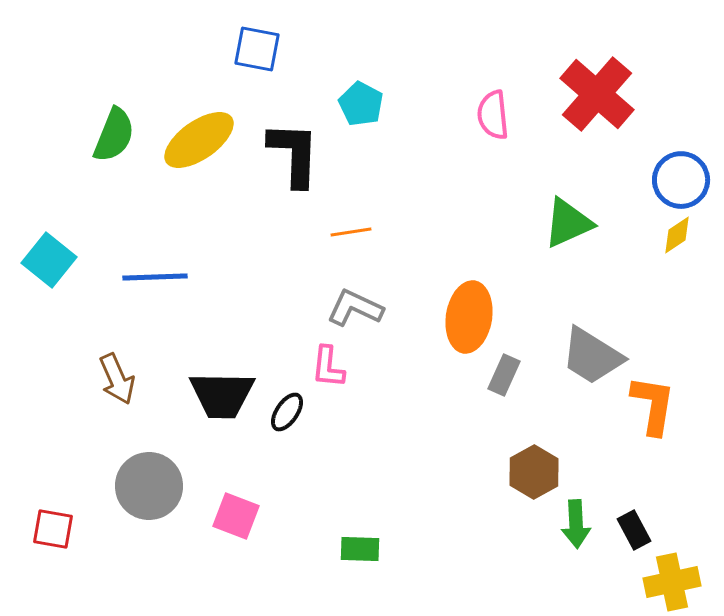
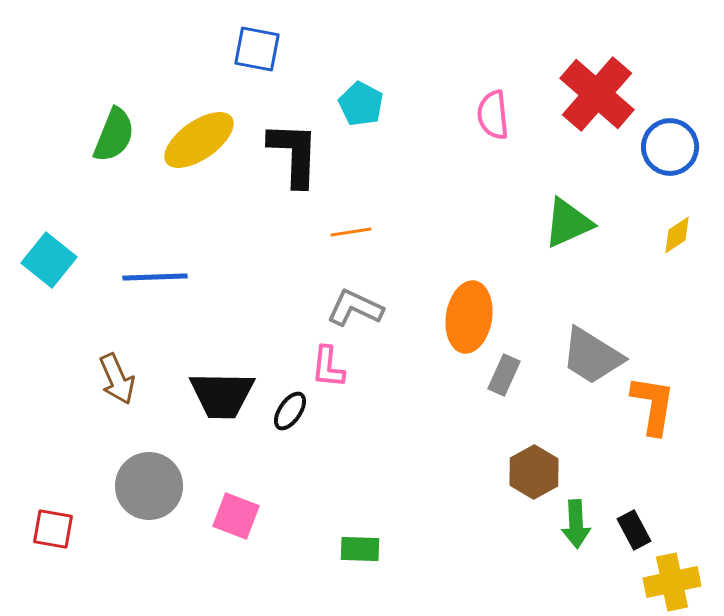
blue circle: moved 11 px left, 33 px up
black ellipse: moved 3 px right, 1 px up
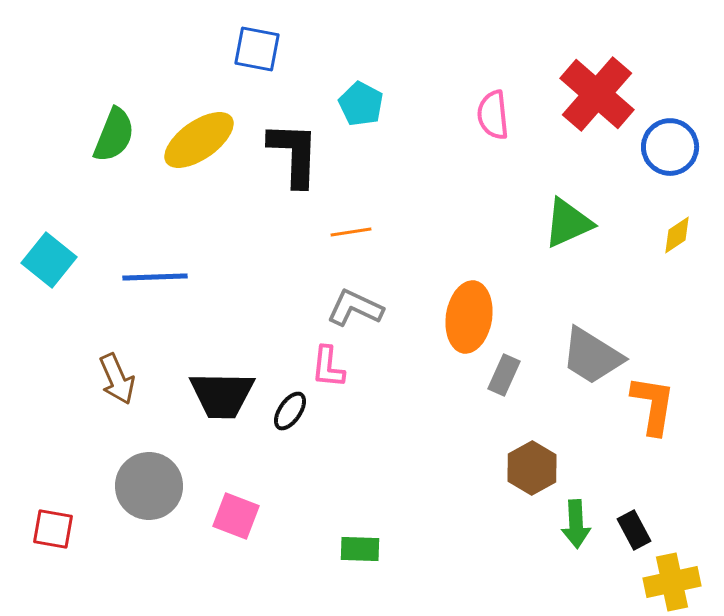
brown hexagon: moved 2 px left, 4 px up
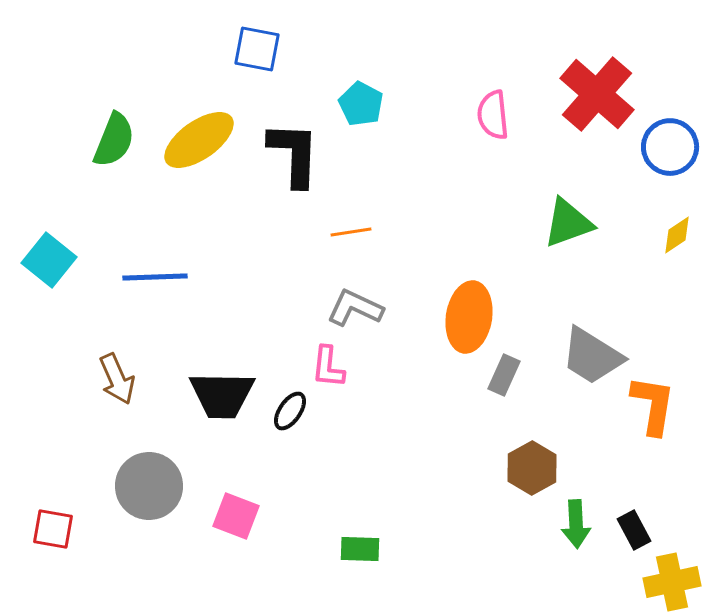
green semicircle: moved 5 px down
green triangle: rotated 4 degrees clockwise
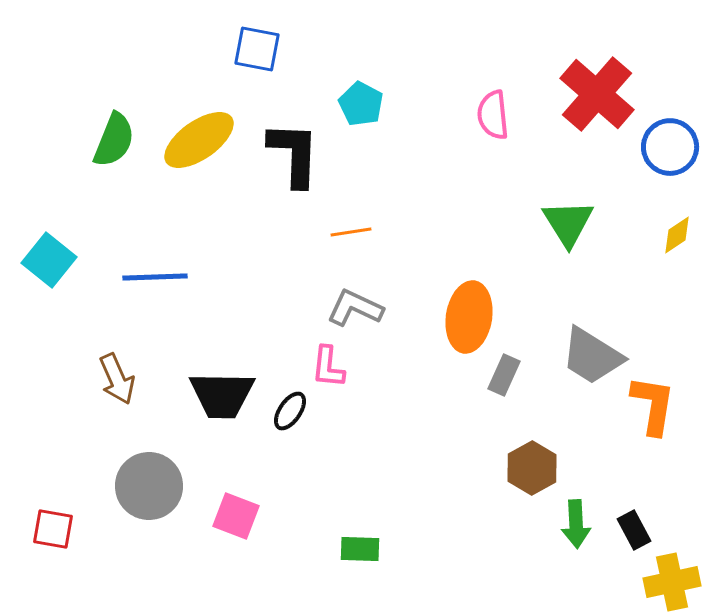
green triangle: rotated 42 degrees counterclockwise
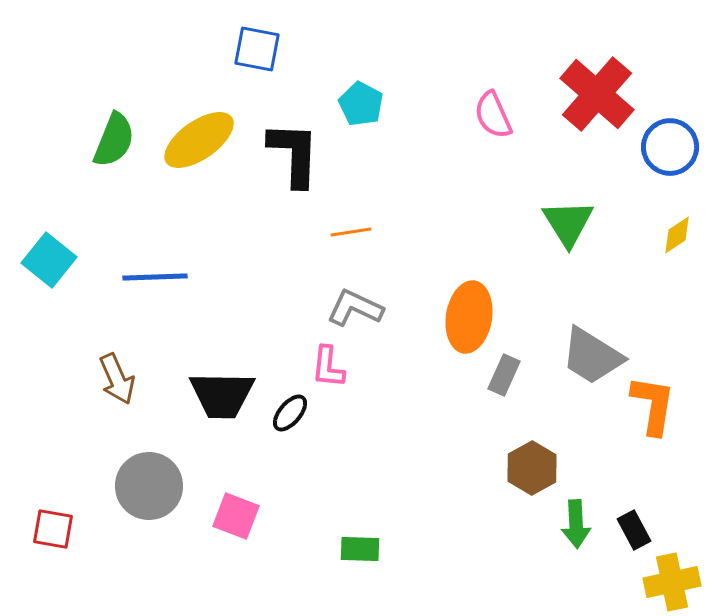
pink semicircle: rotated 18 degrees counterclockwise
black ellipse: moved 2 px down; rotated 6 degrees clockwise
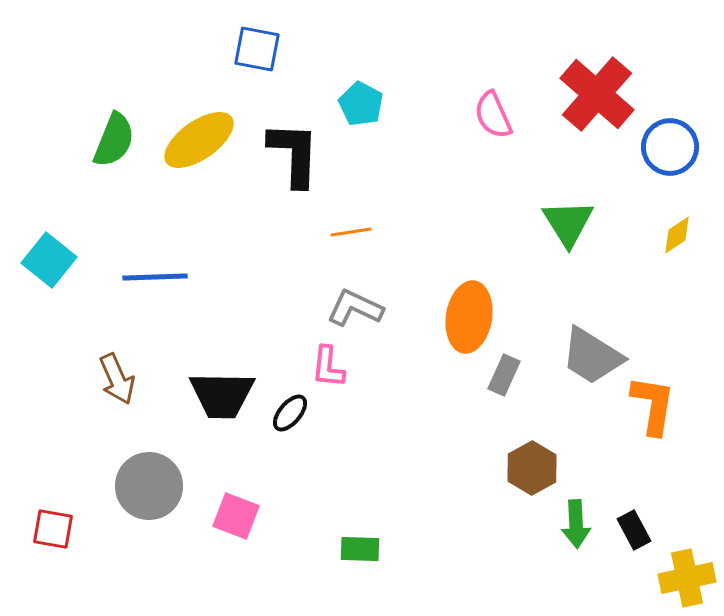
yellow cross: moved 15 px right, 4 px up
